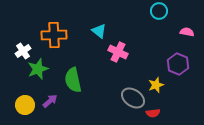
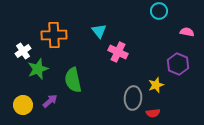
cyan triangle: rotated 14 degrees clockwise
gray ellipse: rotated 60 degrees clockwise
yellow circle: moved 2 px left
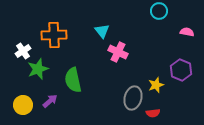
cyan triangle: moved 3 px right
purple hexagon: moved 3 px right, 6 px down
gray ellipse: rotated 10 degrees clockwise
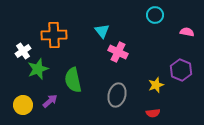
cyan circle: moved 4 px left, 4 px down
gray ellipse: moved 16 px left, 3 px up
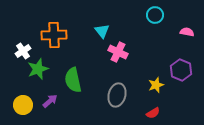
red semicircle: rotated 24 degrees counterclockwise
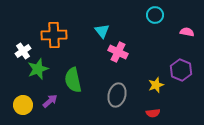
red semicircle: rotated 24 degrees clockwise
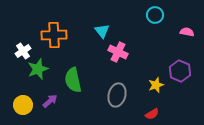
purple hexagon: moved 1 px left, 1 px down
red semicircle: moved 1 px left, 1 px down; rotated 24 degrees counterclockwise
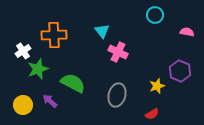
green semicircle: moved 3 px down; rotated 130 degrees clockwise
yellow star: moved 1 px right, 1 px down
purple arrow: rotated 98 degrees counterclockwise
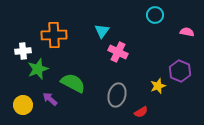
cyan triangle: rotated 14 degrees clockwise
white cross: rotated 28 degrees clockwise
yellow star: moved 1 px right
purple arrow: moved 2 px up
red semicircle: moved 11 px left, 2 px up
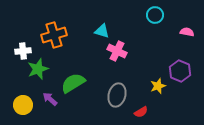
cyan triangle: rotated 49 degrees counterclockwise
orange cross: rotated 15 degrees counterclockwise
pink cross: moved 1 px left, 1 px up
green semicircle: rotated 60 degrees counterclockwise
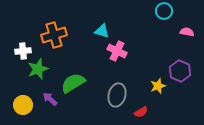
cyan circle: moved 9 px right, 4 px up
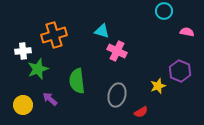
green semicircle: moved 4 px right, 2 px up; rotated 65 degrees counterclockwise
